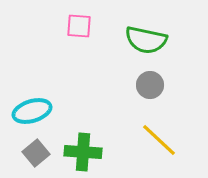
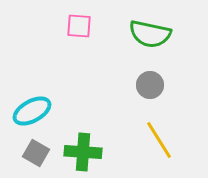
green semicircle: moved 4 px right, 6 px up
cyan ellipse: rotated 12 degrees counterclockwise
yellow line: rotated 15 degrees clockwise
gray square: rotated 20 degrees counterclockwise
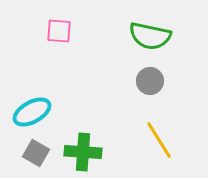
pink square: moved 20 px left, 5 px down
green semicircle: moved 2 px down
gray circle: moved 4 px up
cyan ellipse: moved 1 px down
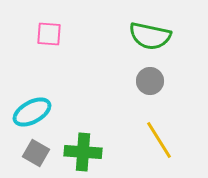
pink square: moved 10 px left, 3 px down
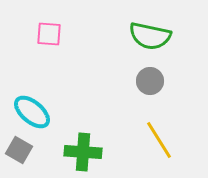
cyan ellipse: rotated 69 degrees clockwise
gray square: moved 17 px left, 3 px up
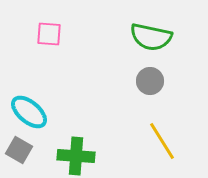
green semicircle: moved 1 px right, 1 px down
cyan ellipse: moved 3 px left
yellow line: moved 3 px right, 1 px down
green cross: moved 7 px left, 4 px down
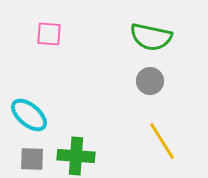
cyan ellipse: moved 3 px down
gray square: moved 13 px right, 9 px down; rotated 28 degrees counterclockwise
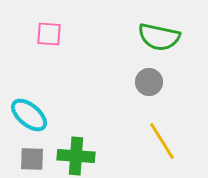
green semicircle: moved 8 px right
gray circle: moved 1 px left, 1 px down
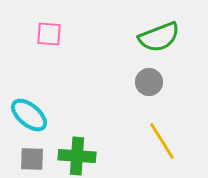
green semicircle: rotated 33 degrees counterclockwise
green cross: moved 1 px right
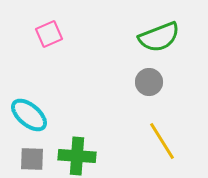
pink square: rotated 28 degrees counterclockwise
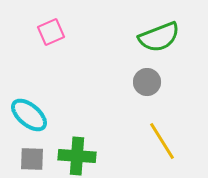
pink square: moved 2 px right, 2 px up
gray circle: moved 2 px left
